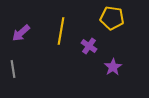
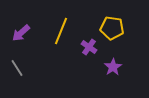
yellow pentagon: moved 10 px down
yellow line: rotated 12 degrees clockwise
purple cross: moved 1 px down
gray line: moved 4 px right, 1 px up; rotated 24 degrees counterclockwise
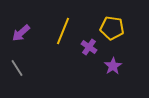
yellow line: moved 2 px right
purple star: moved 1 px up
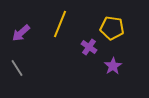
yellow line: moved 3 px left, 7 px up
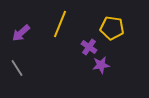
purple star: moved 12 px left, 1 px up; rotated 24 degrees clockwise
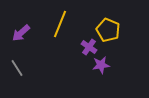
yellow pentagon: moved 4 px left, 2 px down; rotated 15 degrees clockwise
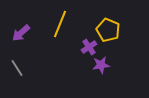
purple cross: rotated 21 degrees clockwise
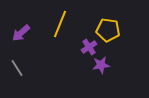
yellow pentagon: rotated 15 degrees counterclockwise
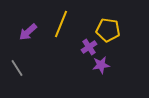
yellow line: moved 1 px right
purple arrow: moved 7 px right, 1 px up
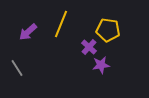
purple cross: rotated 14 degrees counterclockwise
